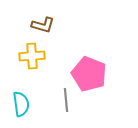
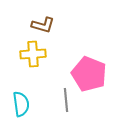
yellow cross: moved 1 px right, 2 px up
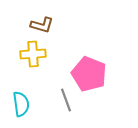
brown L-shape: moved 1 px left
gray line: rotated 15 degrees counterclockwise
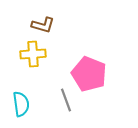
brown L-shape: moved 1 px right
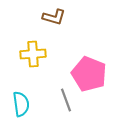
brown L-shape: moved 11 px right, 8 px up
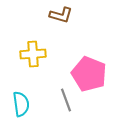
brown L-shape: moved 7 px right, 2 px up
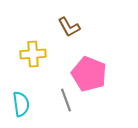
brown L-shape: moved 8 px right, 12 px down; rotated 45 degrees clockwise
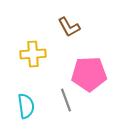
pink pentagon: rotated 24 degrees counterclockwise
cyan semicircle: moved 5 px right, 2 px down
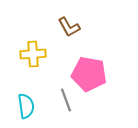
pink pentagon: rotated 12 degrees clockwise
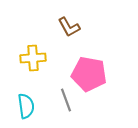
yellow cross: moved 4 px down
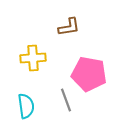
brown L-shape: rotated 70 degrees counterclockwise
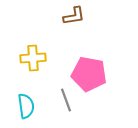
brown L-shape: moved 5 px right, 11 px up
